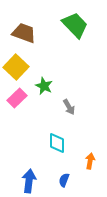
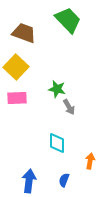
green trapezoid: moved 7 px left, 5 px up
green star: moved 13 px right, 3 px down; rotated 12 degrees counterclockwise
pink rectangle: rotated 42 degrees clockwise
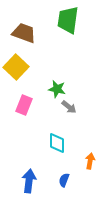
green trapezoid: rotated 128 degrees counterclockwise
pink rectangle: moved 7 px right, 7 px down; rotated 66 degrees counterclockwise
gray arrow: rotated 21 degrees counterclockwise
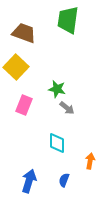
gray arrow: moved 2 px left, 1 px down
blue arrow: rotated 10 degrees clockwise
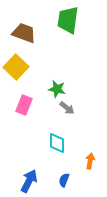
blue arrow: rotated 10 degrees clockwise
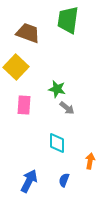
brown trapezoid: moved 4 px right
pink rectangle: rotated 18 degrees counterclockwise
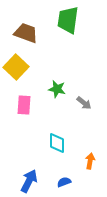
brown trapezoid: moved 2 px left
gray arrow: moved 17 px right, 5 px up
blue semicircle: moved 2 px down; rotated 48 degrees clockwise
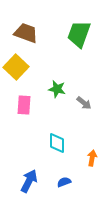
green trapezoid: moved 11 px right, 14 px down; rotated 12 degrees clockwise
orange arrow: moved 2 px right, 3 px up
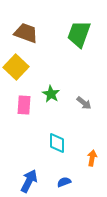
green star: moved 6 px left, 5 px down; rotated 18 degrees clockwise
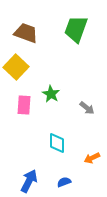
green trapezoid: moved 3 px left, 5 px up
gray arrow: moved 3 px right, 5 px down
orange arrow: rotated 126 degrees counterclockwise
